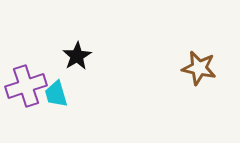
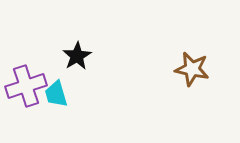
brown star: moved 7 px left, 1 px down
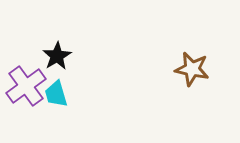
black star: moved 20 px left
purple cross: rotated 18 degrees counterclockwise
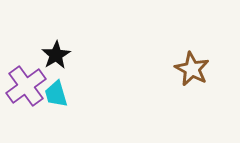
black star: moved 1 px left, 1 px up
brown star: rotated 16 degrees clockwise
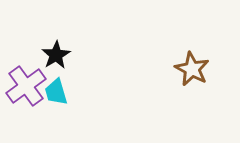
cyan trapezoid: moved 2 px up
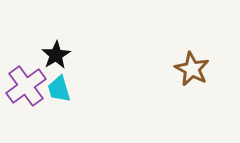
cyan trapezoid: moved 3 px right, 3 px up
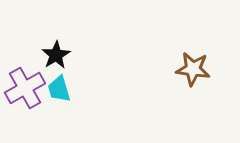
brown star: moved 1 px right; rotated 20 degrees counterclockwise
purple cross: moved 1 px left, 2 px down; rotated 6 degrees clockwise
